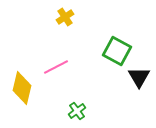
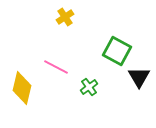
pink line: rotated 55 degrees clockwise
green cross: moved 12 px right, 24 px up
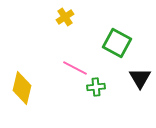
green square: moved 8 px up
pink line: moved 19 px right, 1 px down
black triangle: moved 1 px right, 1 px down
green cross: moved 7 px right; rotated 30 degrees clockwise
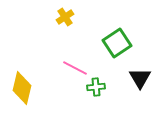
green square: rotated 28 degrees clockwise
